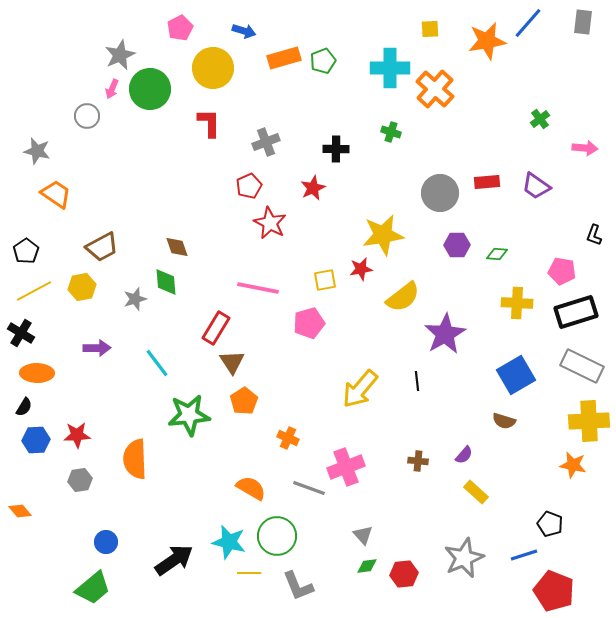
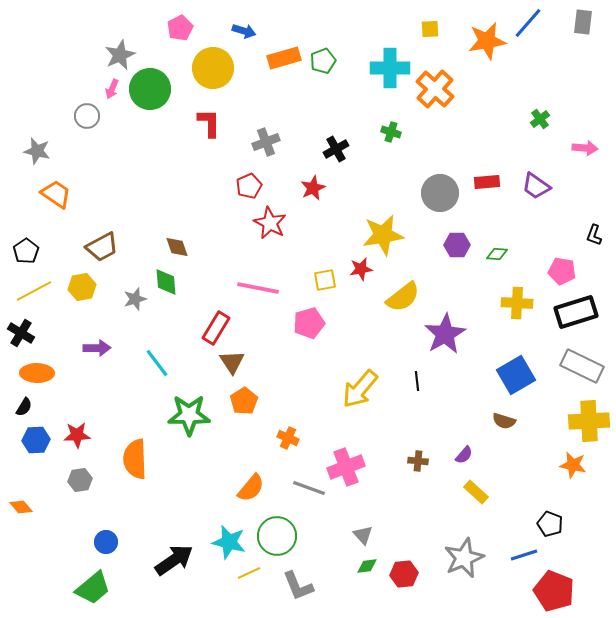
black cross at (336, 149): rotated 30 degrees counterclockwise
green star at (189, 415): rotated 6 degrees clockwise
orange semicircle at (251, 488): rotated 100 degrees clockwise
orange diamond at (20, 511): moved 1 px right, 4 px up
yellow line at (249, 573): rotated 25 degrees counterclockwise
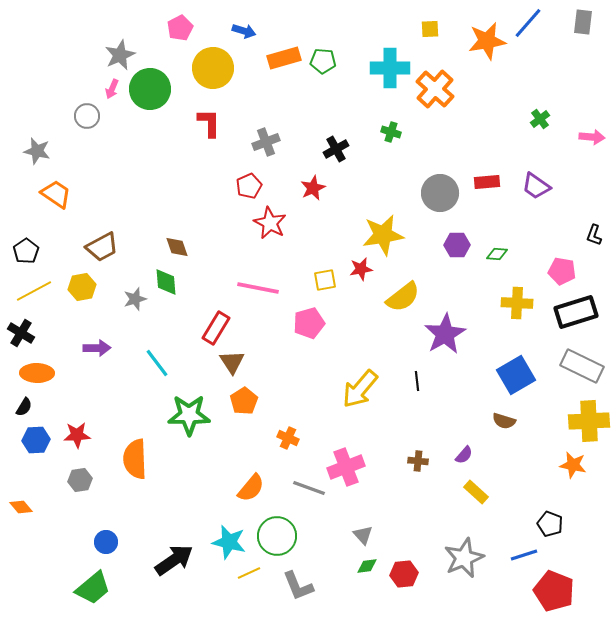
green pentagon at (323, 61): rotated 25 degrees clockwise
pink arrow at (585, 148): moved 7 px right, 11 px up
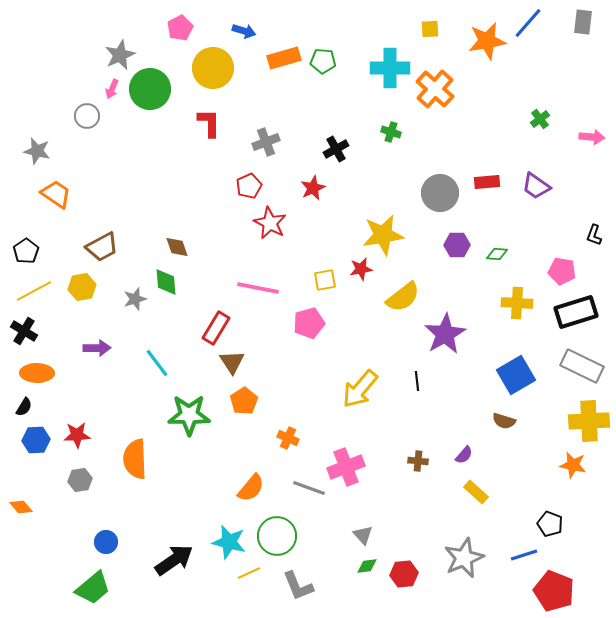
black cross at (21, 333): moved 3 px right, 2 px up
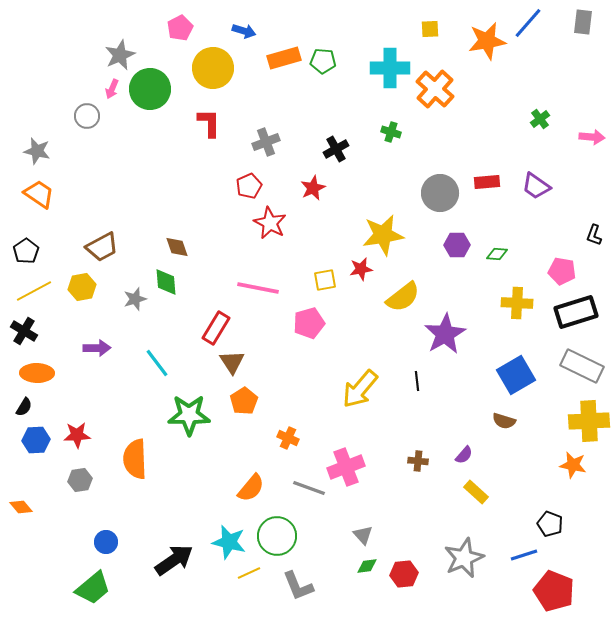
orange trapezoid at (56, 194): moved 17 px left
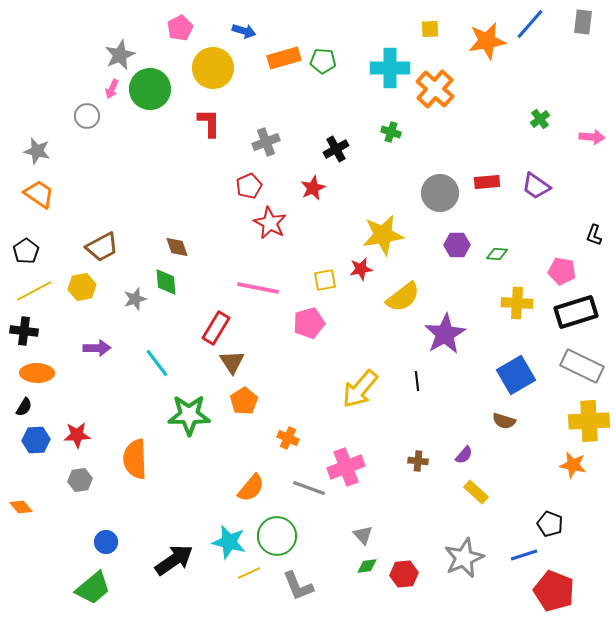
blue line at (528, 23): moved 2 px right, 1 px down
black cross at (24, 331): rotated 24 degrees counterclockwise
